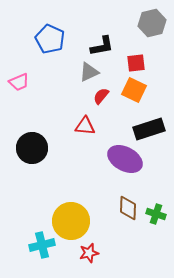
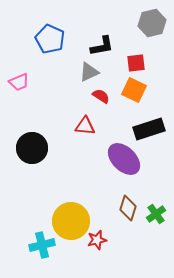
red semicircle: rotated 84 degrees clockwise
purple ellipse: moved 1 px left; rotated 16 degrees clockwise
brown diamond: rotated 15 degrees clockwise
green cross: rotated 36 degrees clockwise
red star: moved 8 px right, 13 px up
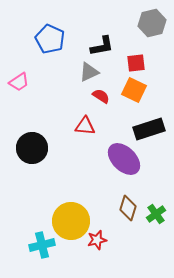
pink trapezoid: rotated 10 degrees counterclockwise
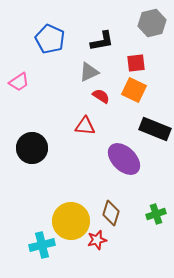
black L-shape: moved 5 px up
black rectangle: moved 6 px right; rotated 40 degrees clockwise
brown diamond: moved 17 px left, 5 px down
green cross: rotated 18 degrees clockwise
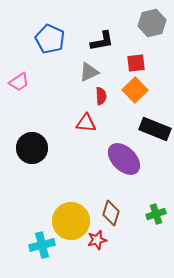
orange square: moved 1 px right; rotated 20 degrees clockwise
red semicircle: rotated 54 degrees clockwise
red triangle: moved 1 px right, 3 px up
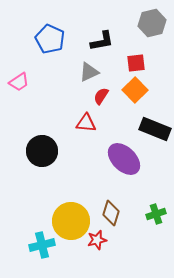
red semicircle: rotated 144 degrees counterclockwise
black circle: moved 10 px right, 3 px down
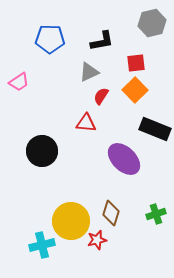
blue pentagon: rotated 24 degrees counterclockwise
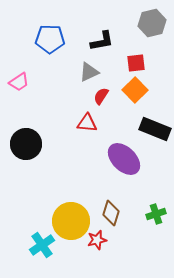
red triangle: moved 1 px right
black circle: moved 16 px left, 7 px up
cyan cross: rotated 20 degrees counterclockwise
